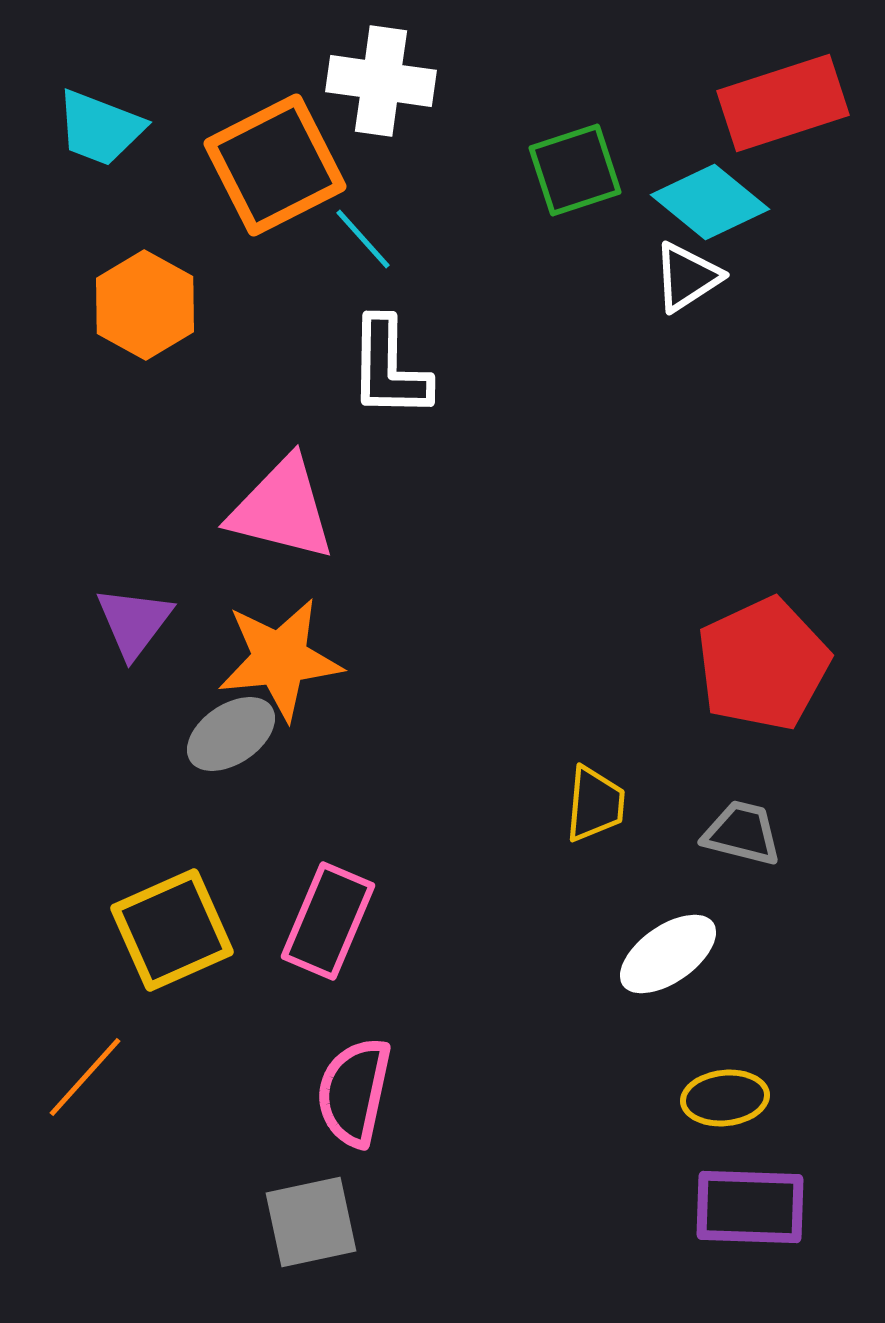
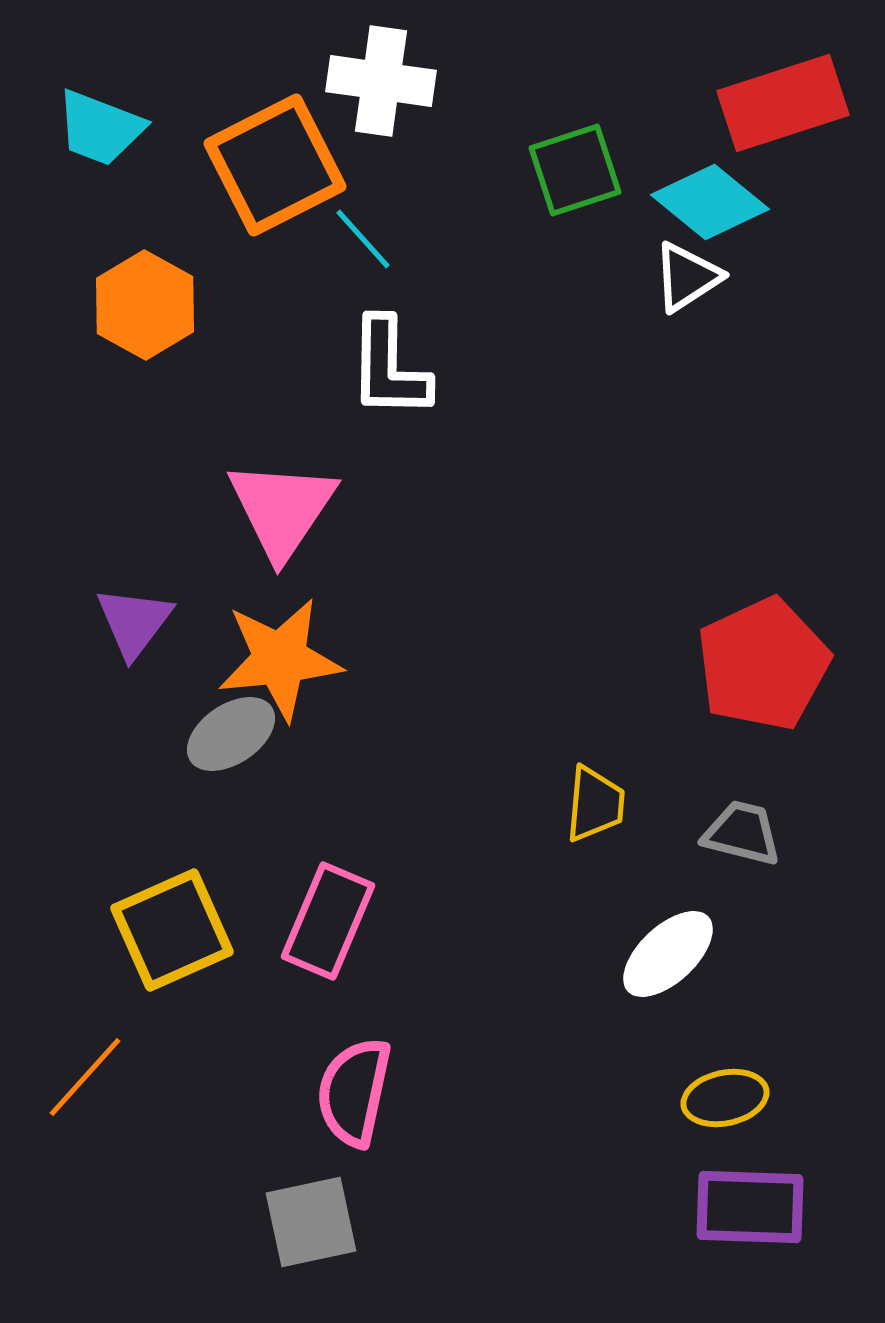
pink triangle: rotated 50 degrees clockwise
white ellipse: rotated 8 degrees counterclockwise
yellow ellipse: rotated 6 degrees counterclockwise
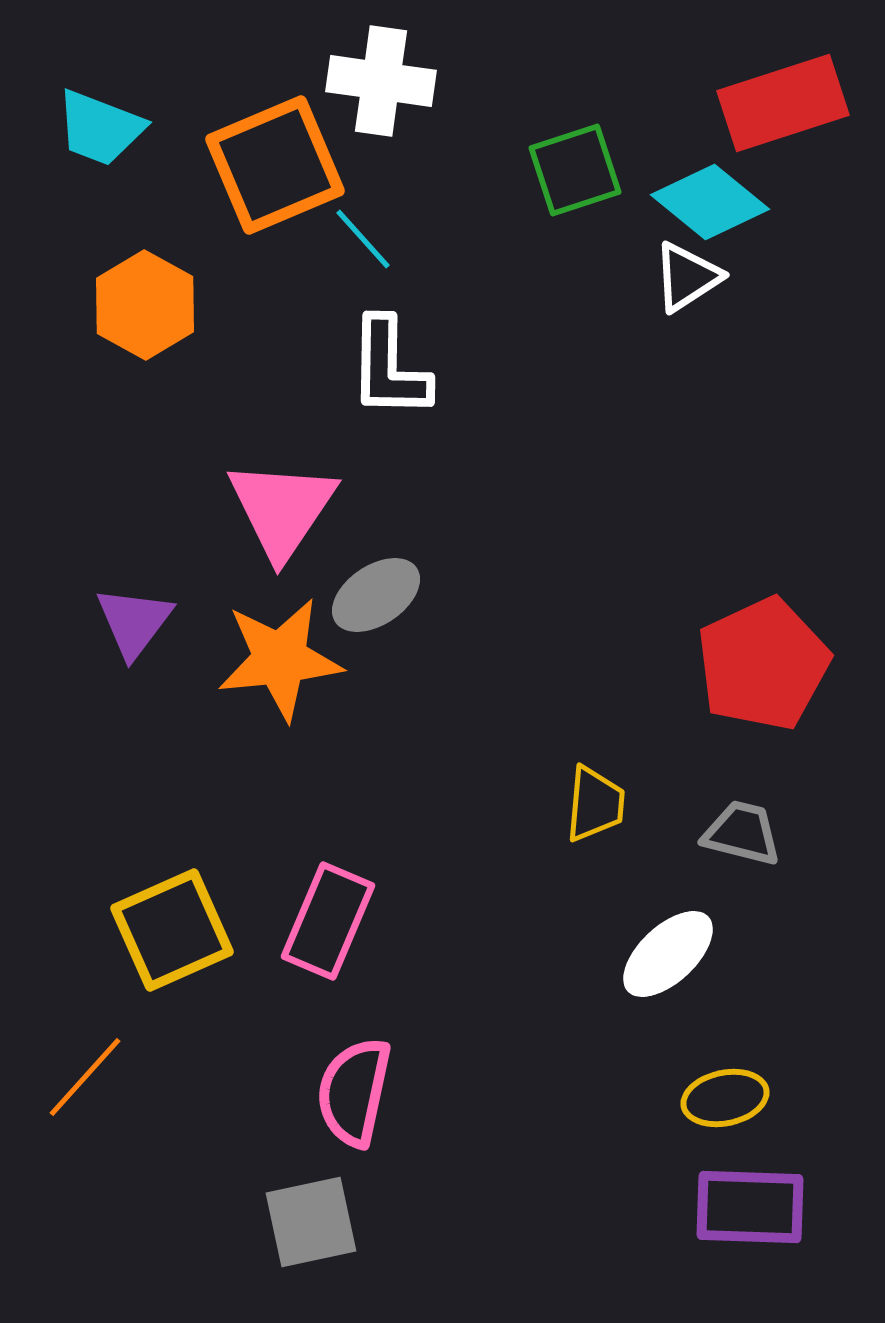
orange square: rotated 4 degrees clockwise
gray ellipse: moved 145 px right, 139 px up
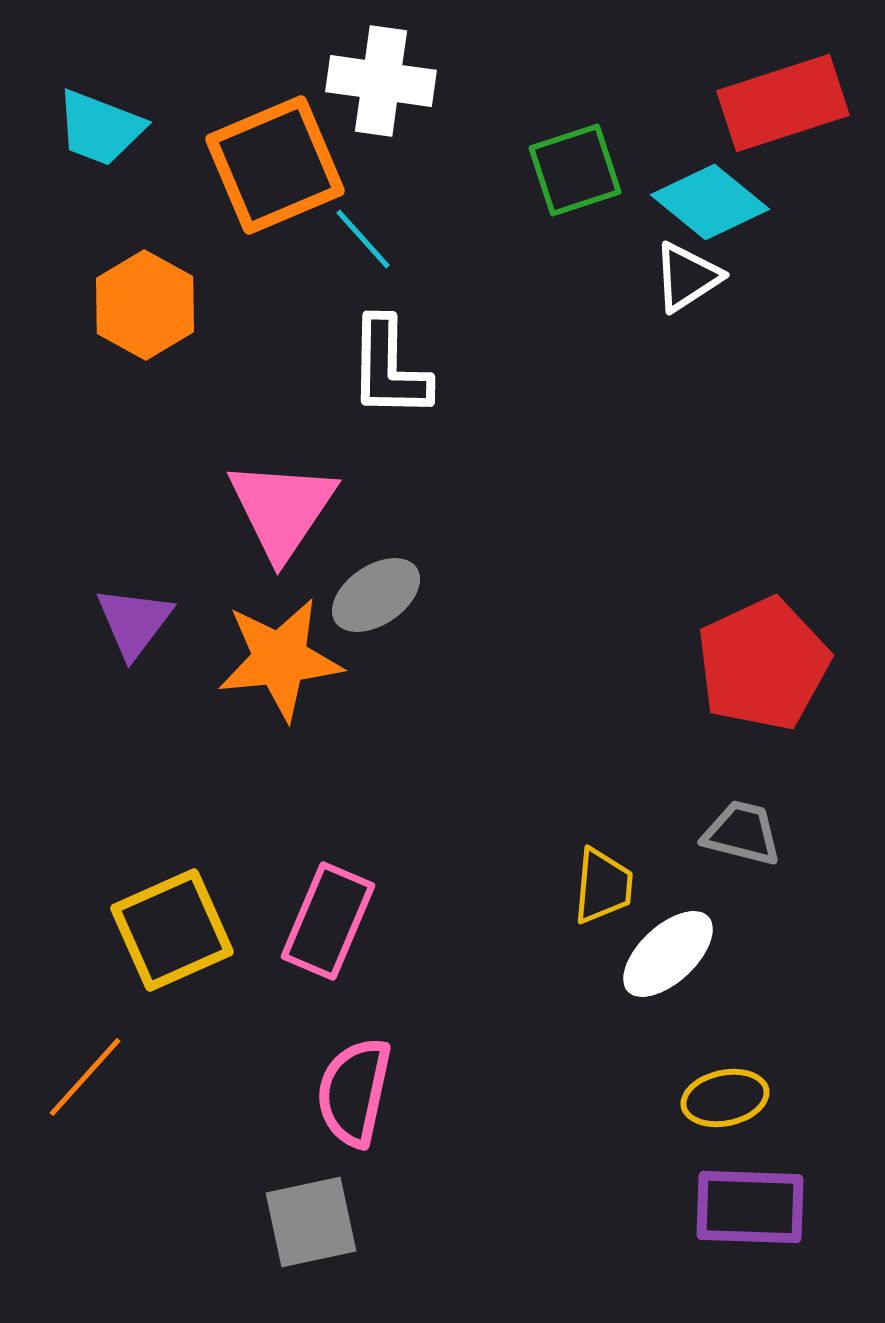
yellow trapezoid: moved 8 px right, 82 px down
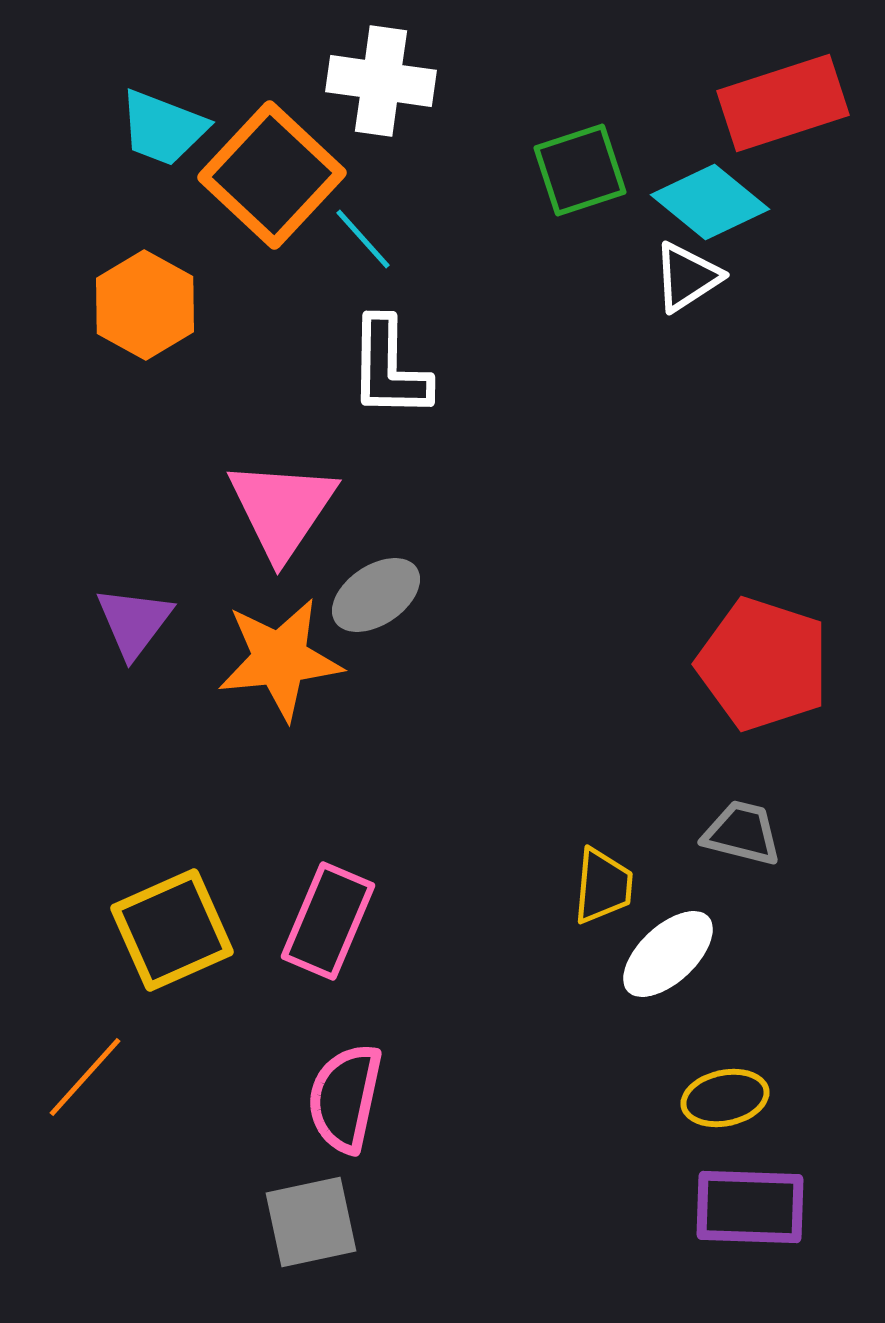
cyan trapezoid: moved 63 px right
orange square: moved 3 px left, 10 px down; rotated 24 degrees counterclockwise
green square: moved 5 px right
red pentagon: rotated 29 degrees counterclockwise
pink semicircle: moved 9 px left, 6 px down
